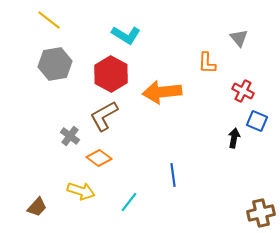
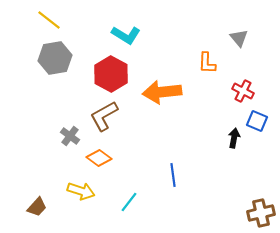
gray hexagon: moved 6 px up
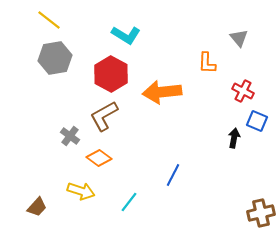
blue line: rotated 35 degrees clockwise
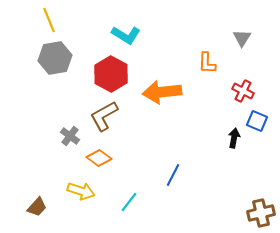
yellow line: rotated 30 degrees clockwise
gray triangle: moved 3 px right; rotated 12 degrees clockwise
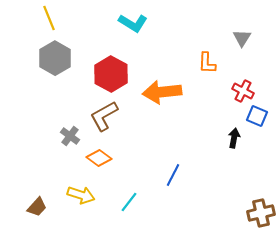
yellow line: moved 2 px up
cyan L-shape: moved 7 px right, 12 px up
gray hexagon: rotated 20 degrees counterclockwise
blue square: moved 5 px up
yellow arrow: moved 4 px down
